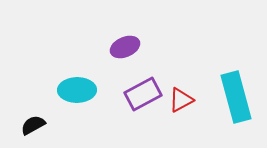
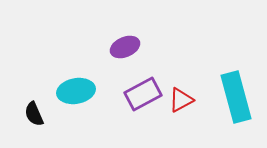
cyan ellipse: moved 1 px left, 1 px down; rotated 9 degrees counterclockwise
black semicircle: moved 1 px right, 11 px up; rotated 85 degrees counterclockwise
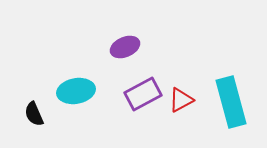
cyan rectangle: moved 5 px left, 5 px down
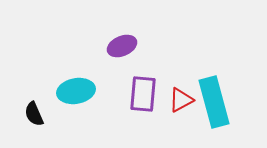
purple ellipse: moved 3 px left, 1 px up
purple rectangle: rotated 57 degrees counterclockwise
cyan rectangle: moved 17 px left
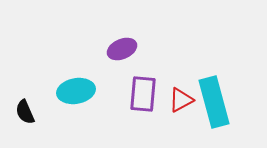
purple ellipse: moved 3 px down
black semicircle: moved 9 px left, 2 px up
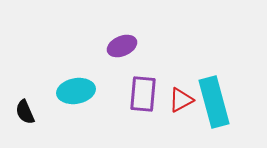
purple ellipse: moved 3 px up
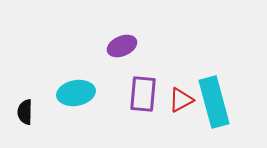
cyan ellipse: moved 2 px down
black semicircle: rotated 25 degrees clockwise
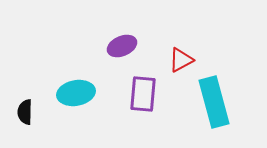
red triangle: moved 40 px up
